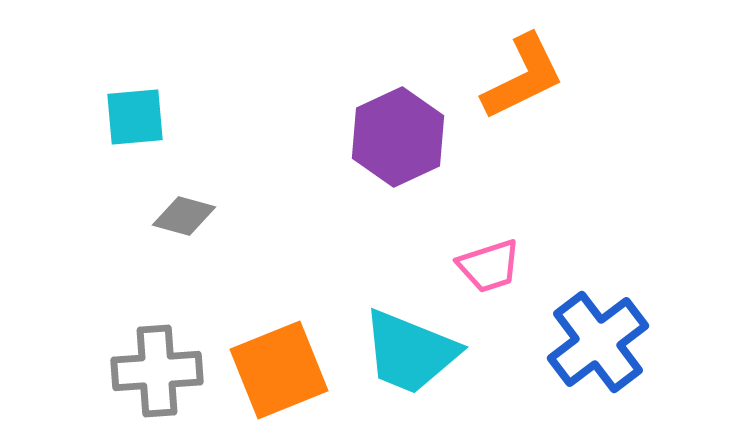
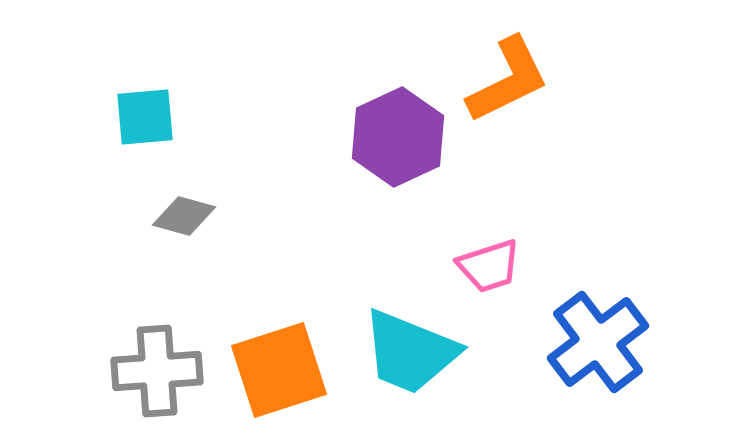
orange L-shape: moved 15 px left, 3 px down
cyan square: moved 10 px right
orange square: rotated 4 degrees clockwise
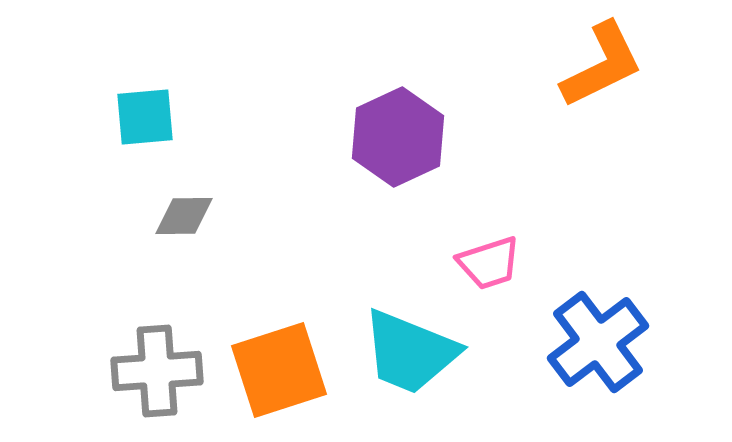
orange L-shape: moved 94 px right, 15 px up
gray diamond: rotated 16 degrees counterclockwise
pink trapezoid: moved 3 px up
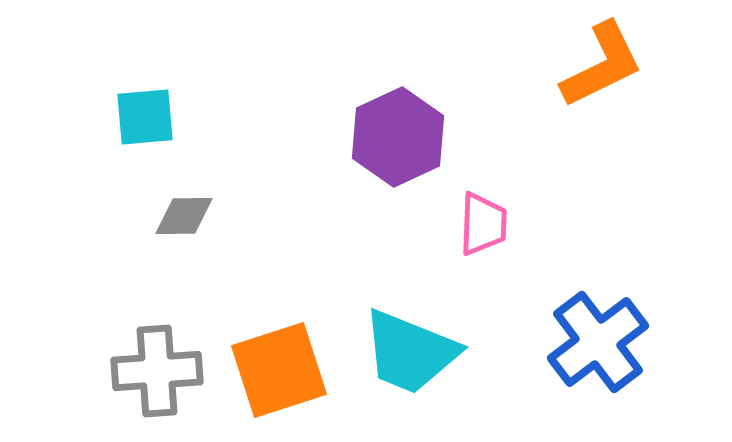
pink trapezoid: moved 6 px left, 39 px up; rotated 70 degrees counterclockwise
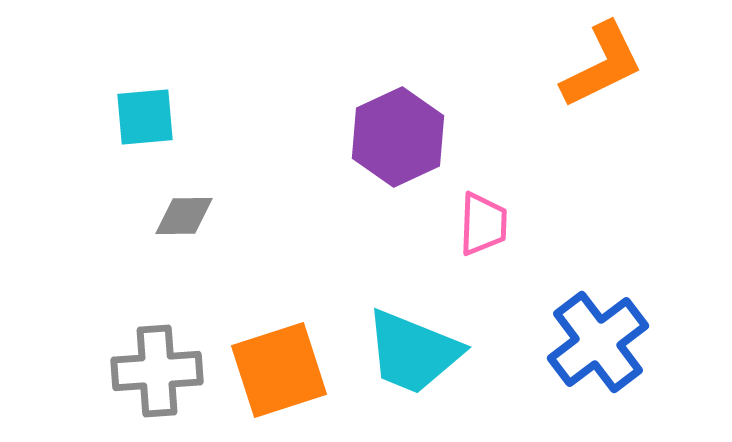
cyan trapezoid: moved 3 px right
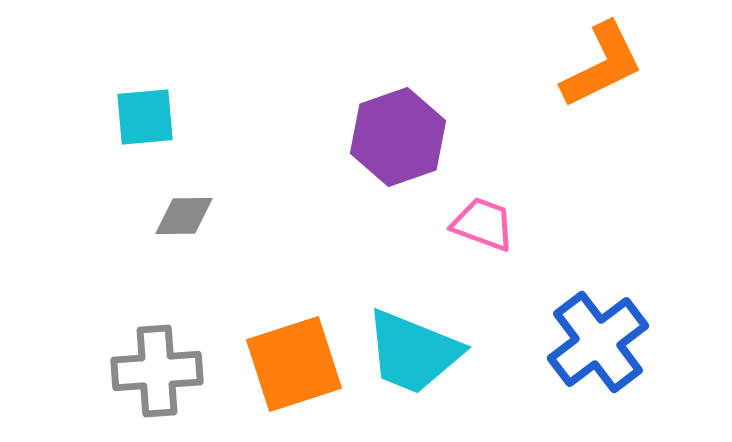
purple hexagon: rotated 6 degrees clockwise
pink trapezoid: rotated 72 degrees counterclockwise
orange square: moved 15 px right, 6 px up
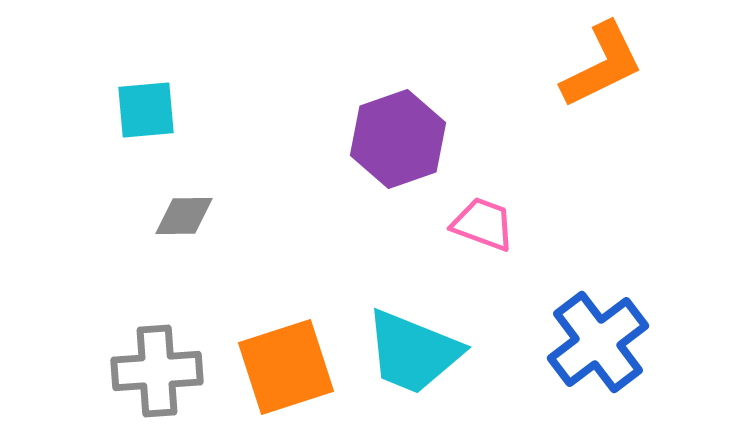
cyan square: moved 1 px right, 7 px up
purple hexagon: moved 2 px down
orange square: moved 8 px left, 3 px down
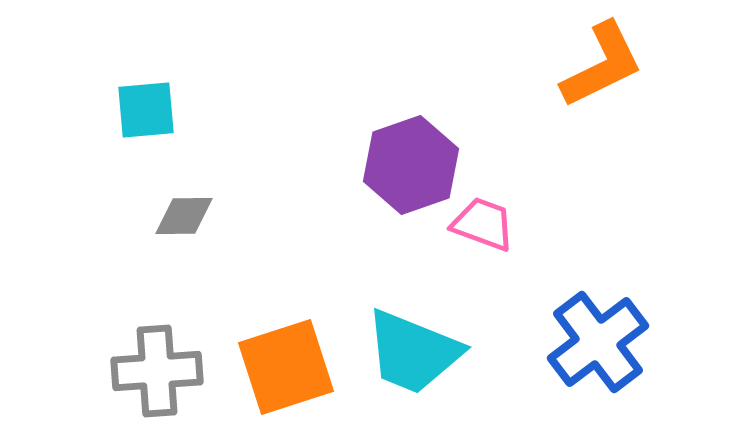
purple hexagon: moved 13 px right, 26 px down
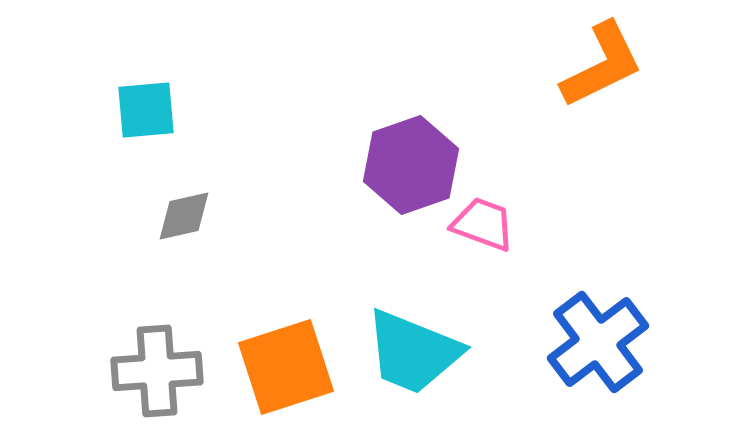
gray diamond: rotated 12 degrees counterclockwise
